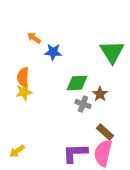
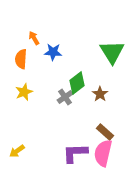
orange arrow: rotated 24 degrees clockwise
orange semicircle: moved 2 px left, 18 px up
green diamond: rotated 35 degrees counterclockwise
yellow star: rotated 12 degrees counterclockwise
gray cross: moved 18 px left, 7 px up; rotated 35 degrees clockwise
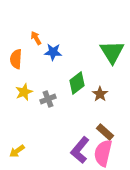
orange arrow: moved 2 px right
orange semicircle: moved 5 px left
gray cross: moved 17 px left, 2 px down; rotated 14 degrees clockwise
purple L-shape: moved 5 px right, 3 px up; rotated 48 degrees counterclockwise
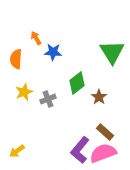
brown star: moved 1 px left, 3 px down
pink semicircle: rotated 56 degrees clockwise
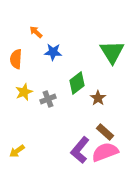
orange arrow: moved 6 px up; rotated 16 degrees counterclockwise
brown star: moved 1 px left, 1 px down
pink semicircle: moved 2 px right, 1 px up
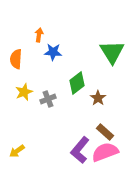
orange arrow: moved 3 px right, 3 px down; rotated 56 degrees clockwise
